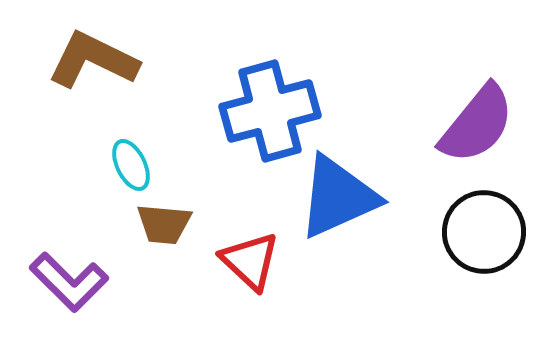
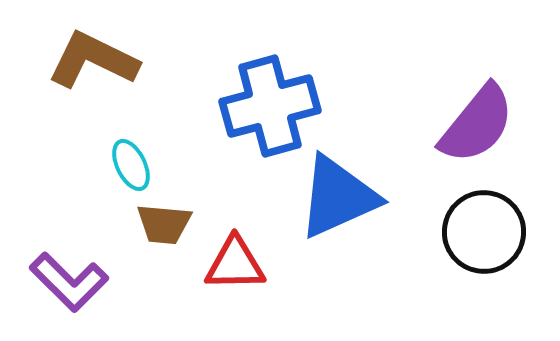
blue cross: moved 5 px up
red triangle: moved 15 px left, 3 px down; rotated 44 degrees counterclockwise
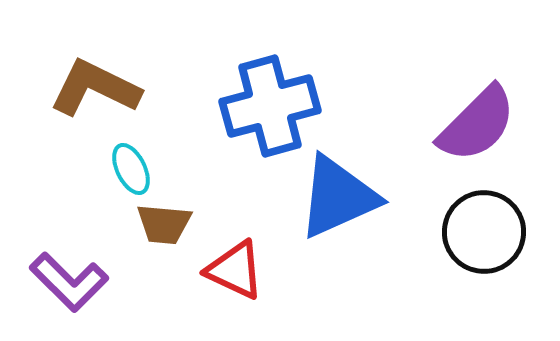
brown L-shape: moved 2 px right, 28 px down
purple semicircle: rotated 6 degrees clockwise
cyan ellipse: moved 4 px down
red triangle: moved 6 px down; rotated 26 degrees clockwise
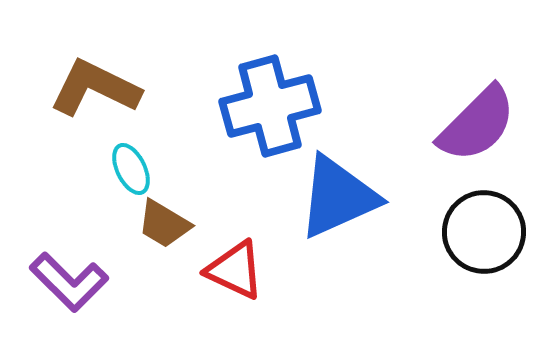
brown trapezoid: rotated 26 degrees clockwise
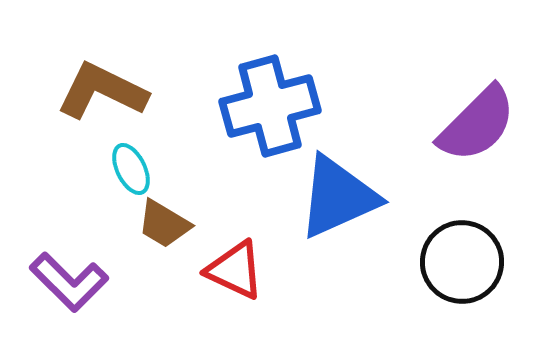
brown L-shape: moved 7 px right, 3 px down
black circle: moved 22 px left, 30 px down
